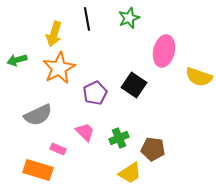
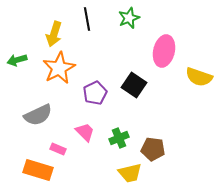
yellow trapezoid: rotated 20 degrees clockwise
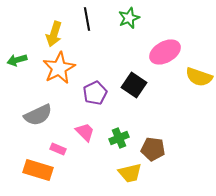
pink ellipse: moved 1 px right, 1 px down; rotated 48 degrees clockwise
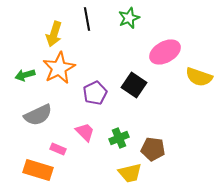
green arrow: moved 8 px right, 15 px down
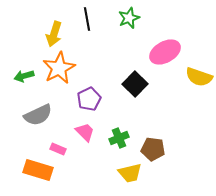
green arrow: moved 1 px left, 1 px down
black square: moved 1 px right, 1 px up; rotated 10 degrees clockwise
purple pentagon: moved 6 px left, 6 px down
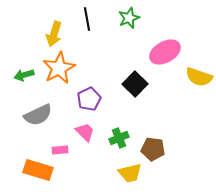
green arrow: moved 1 px up
pink rectangle: moved 2 px right, 1 px down; rotated 28 degrees counterclockwise
